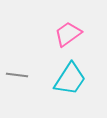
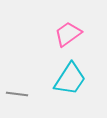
gray line: moved 19 px down
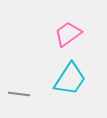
gray line: moved 2 px right
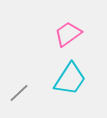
gray line: moved 1 px up; rotated 50 degrees counterclockwise
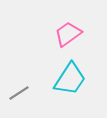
gray line: rotated 10 degrees clockwise
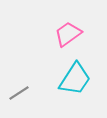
cyan trapezoid: moved 5 px right
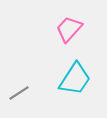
pink trapezoid: moved 1 px right, 5 px up; rotated 12 degrees counterclockwise
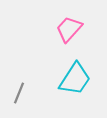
gray line: rotated 35 degrees counterclockwise
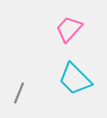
cyan trapezoid: rotated 102 degrees clockwise
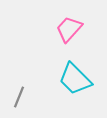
gray line: moved 4 px down
